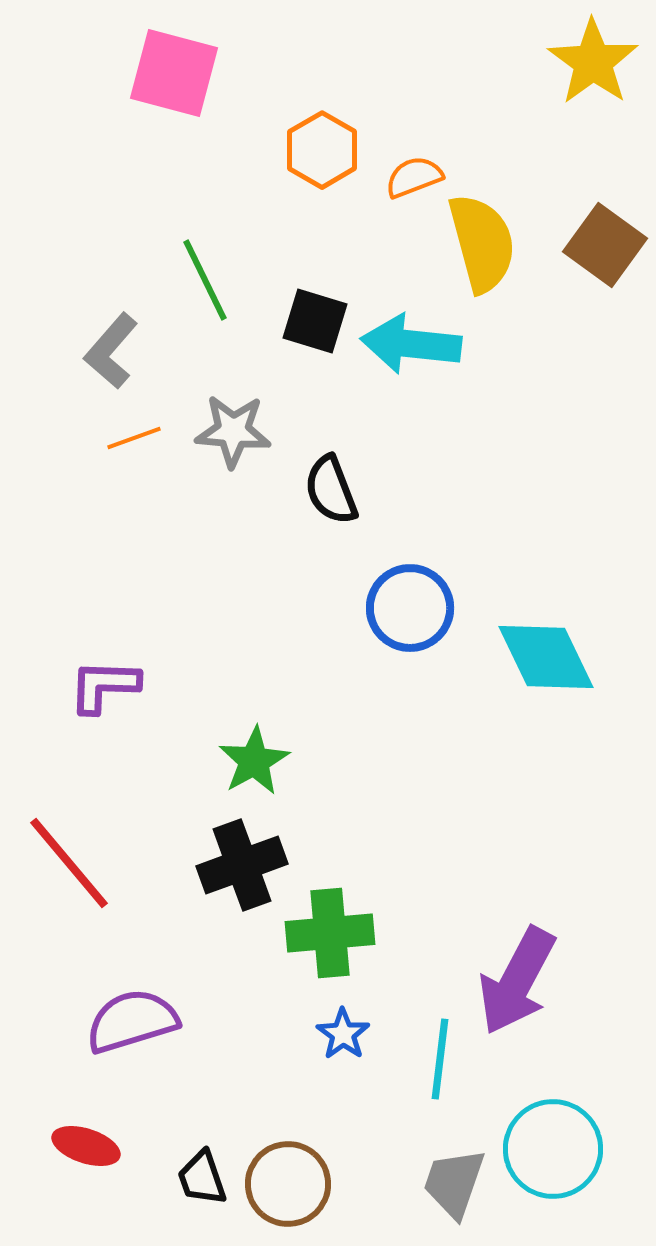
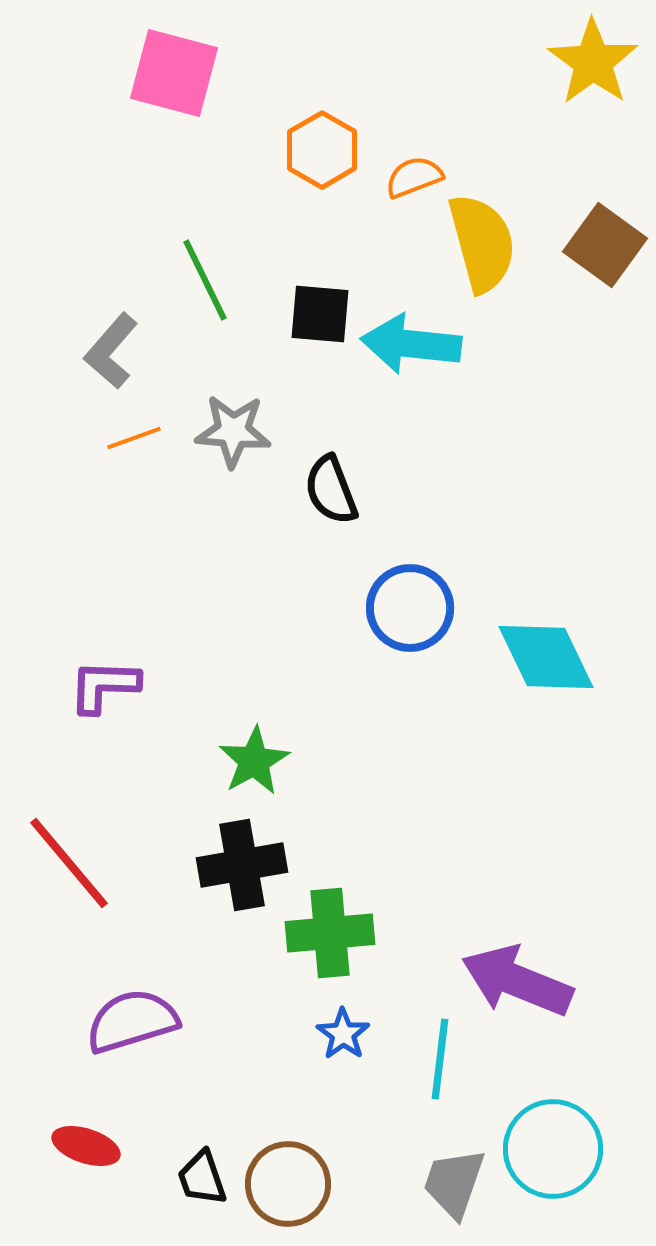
black square: moved 5 px right, 7 px up; rotated 12 degrees counterclockwise
black cross: rotated 10 degrees clockwise
purple arrow: rotated 84 degrees clockwise
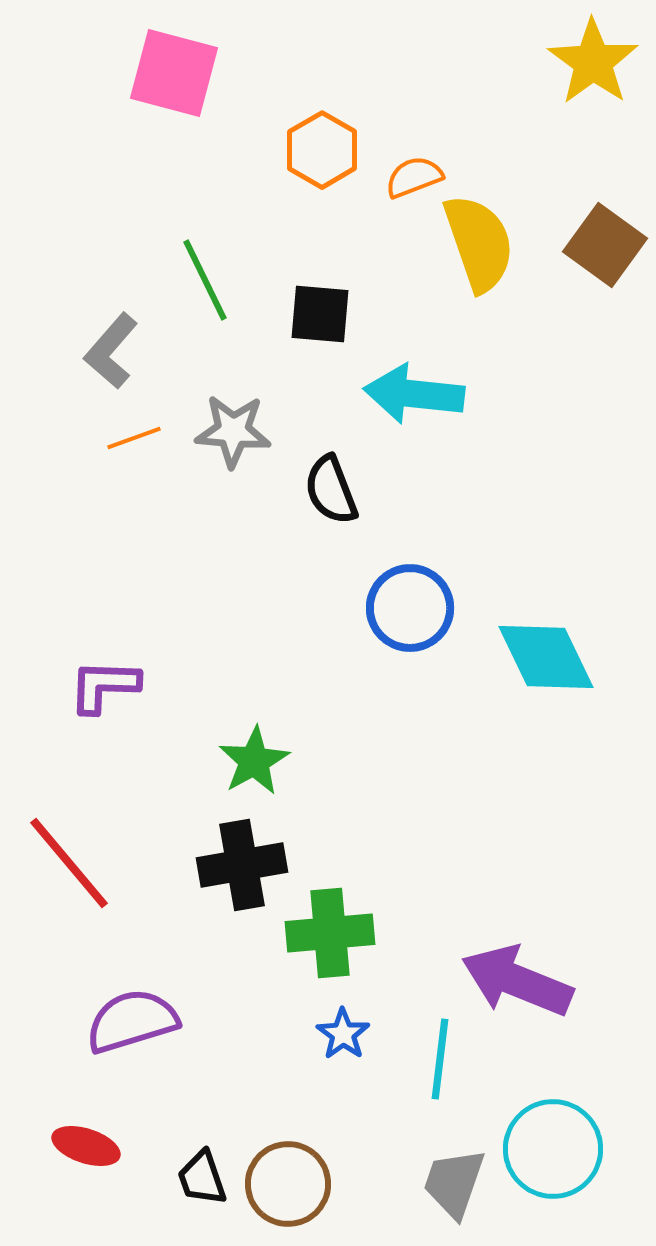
yellow semicircle: moved 3 px left; rotated 4 degrees counterclockwise
cyan arrow: moved 3 px right, 50 px down
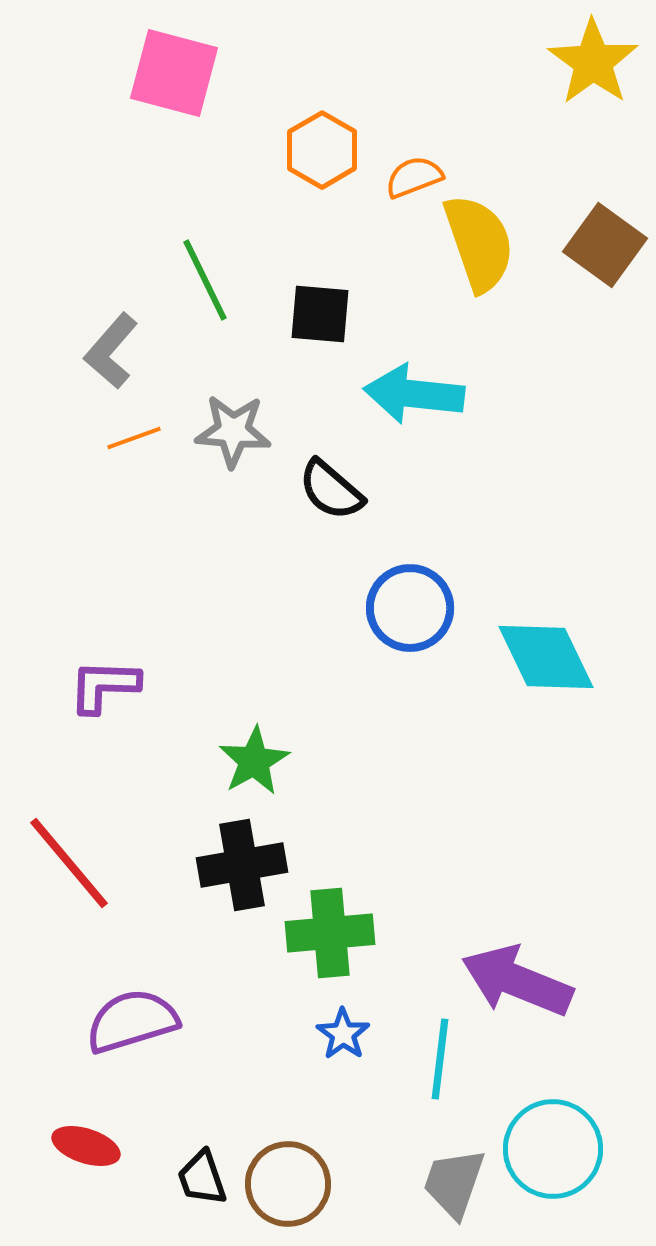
black semicircle: rotated 28 degrees counterclockwise
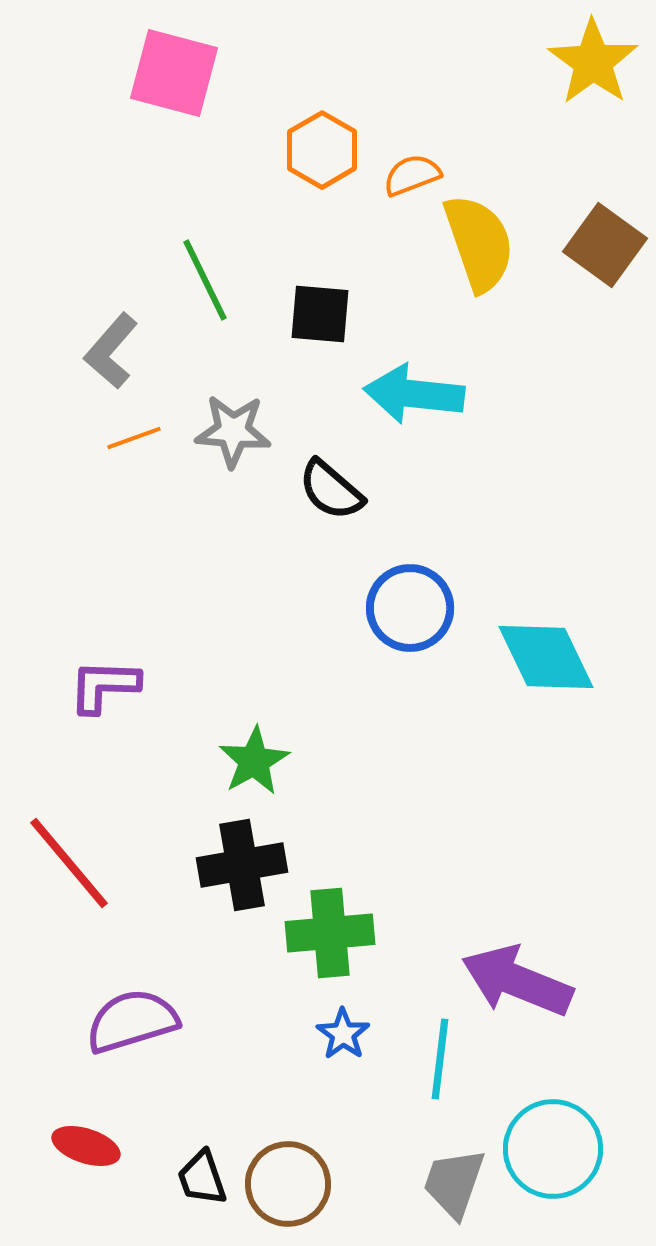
orange semicircle: moved 2 px left, 2 px up
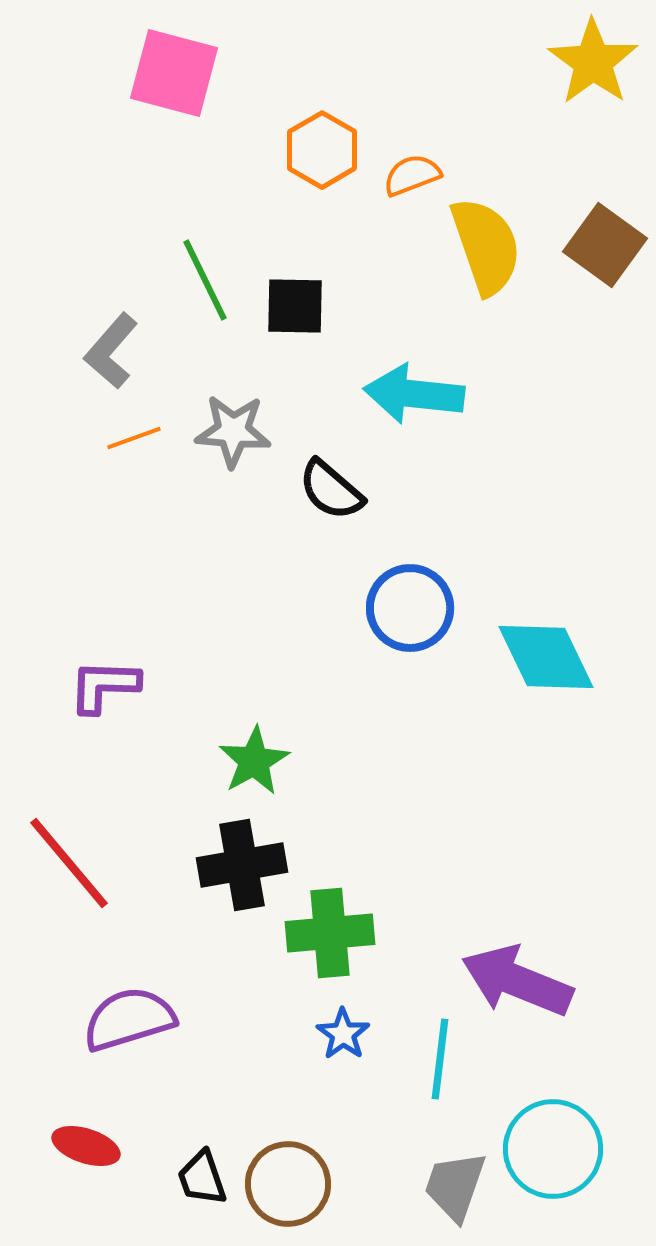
yellow semicircle: moved 7 px right, 3 px down
black square: moved 25 px left, 8 px up; rotated 4 degrees counterclockwise
purple semicircle: moved 3 px left, 2 px up
gray trapezoid: moved 1 px right, 3 px down
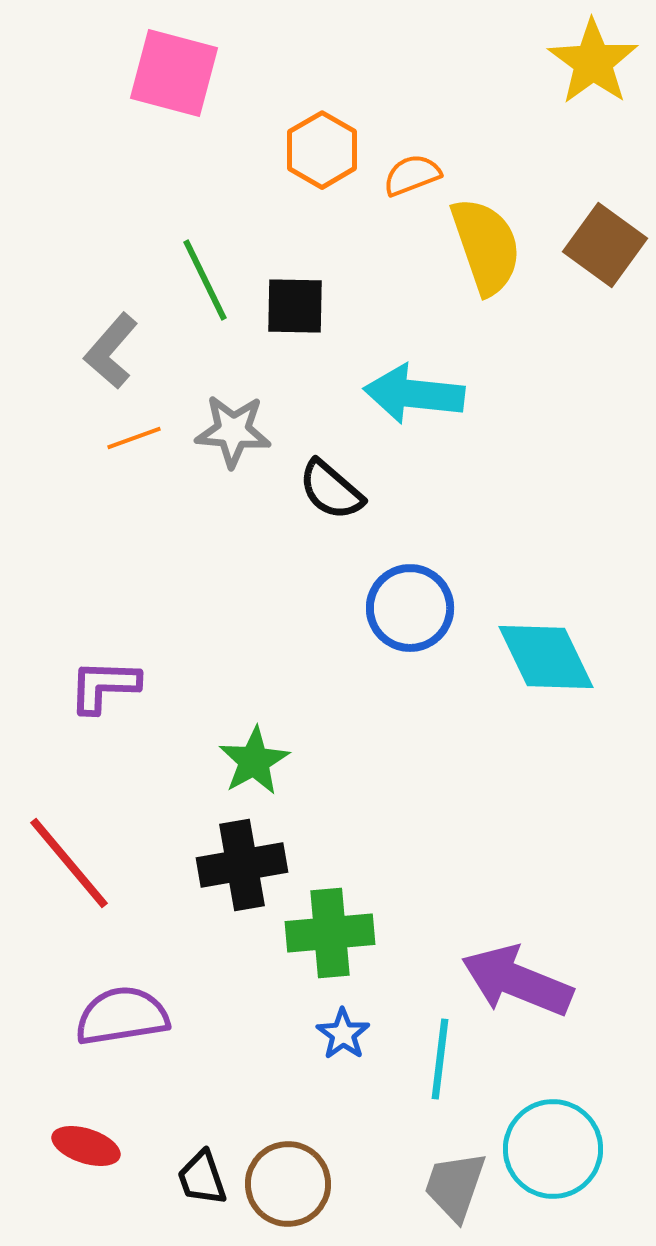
purple semicircle: moved 7 px left, 3 px up; rotated 8 degrees clockwise
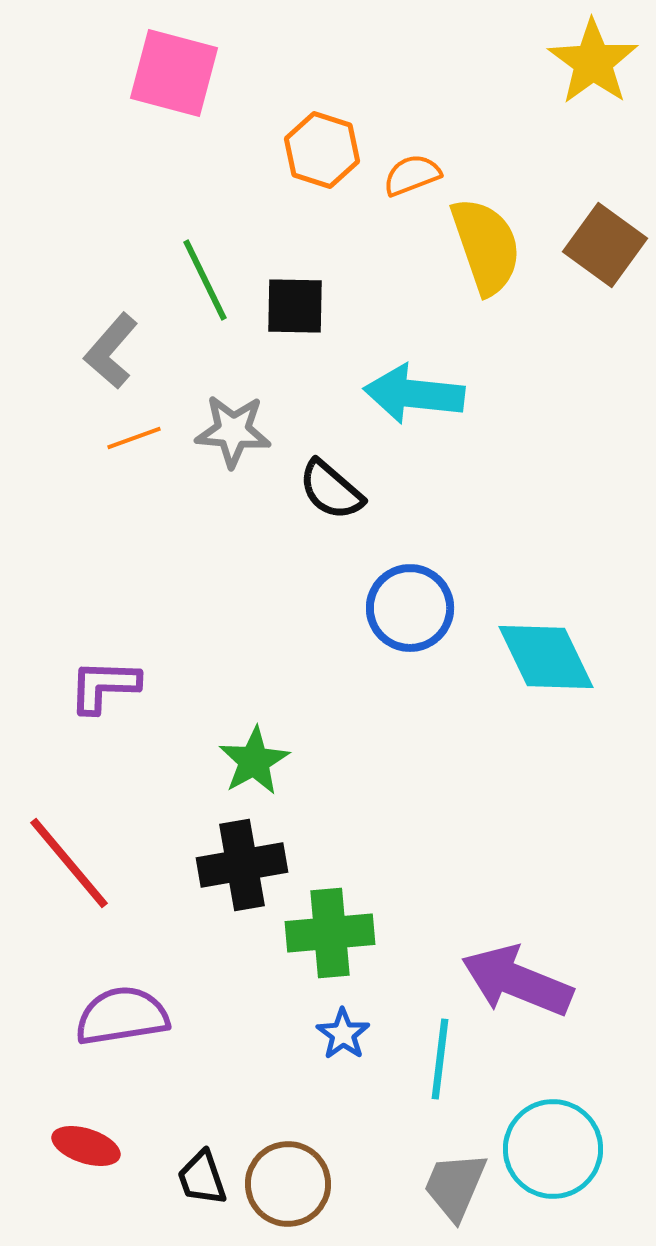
orange hexagon: rotated 12 degrees counterclockwise
gray trapezoid: rotated 4 degrees clockwise
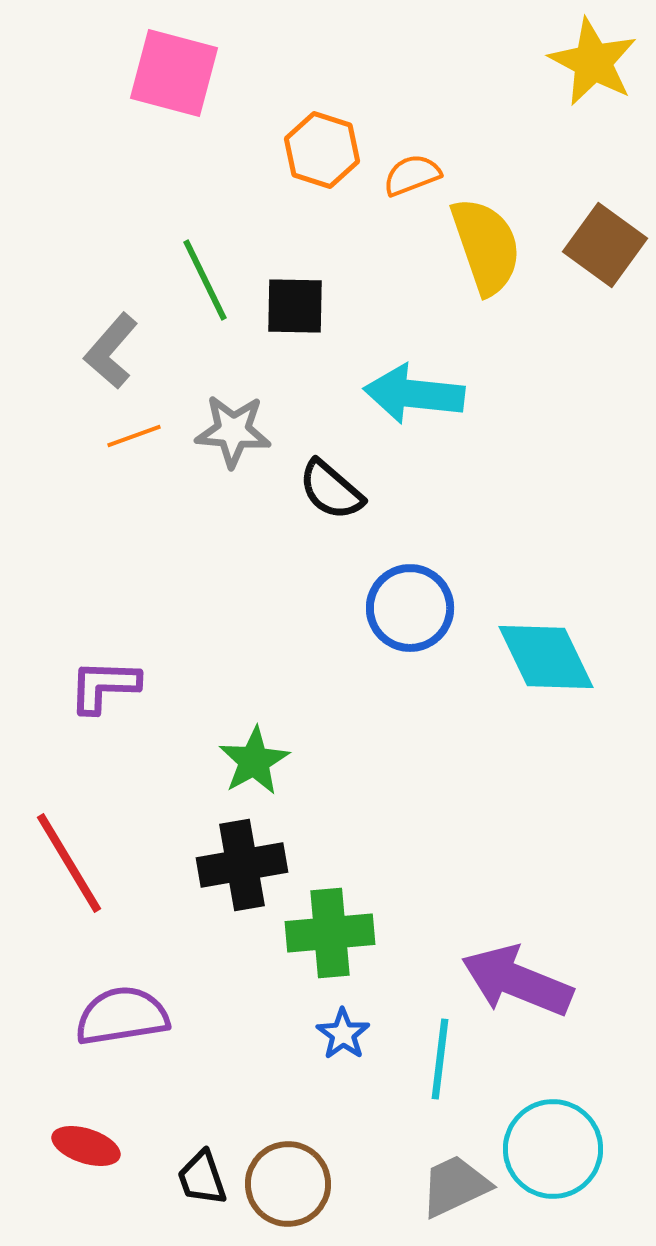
yellow star: rotated 8 degrees counterclockwise
orange line: moved 2 px up
red line: rotated 9 degrees clockwise
gray trapezoid: rotated 42 degrees clockwise
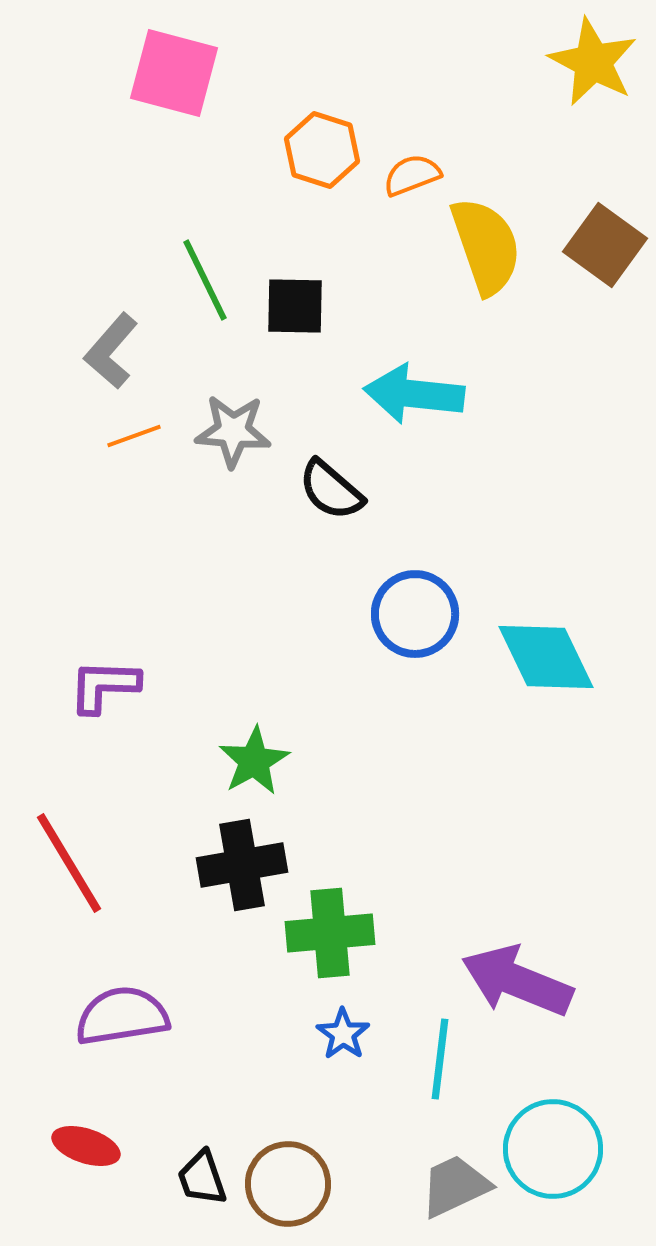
blue circle: moved 5 px right, 6 px down
